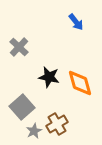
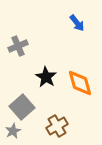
blue arrow: moved 1 px right, 1 px down
gray cross: moved 1 px left, 1 px up; rotated 24 degrees clockwise
black star: moved 3 px left; rotated 20 degrees clockwise
brown cross: moved 2 px down
gray star: moved 21 px left
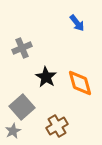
gray cross: moved 4 px right, 2 px down
